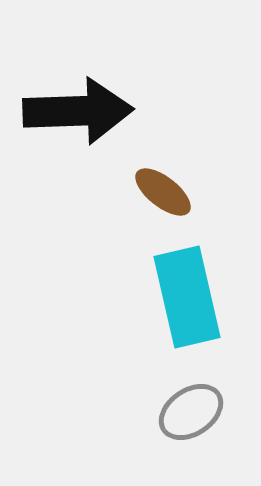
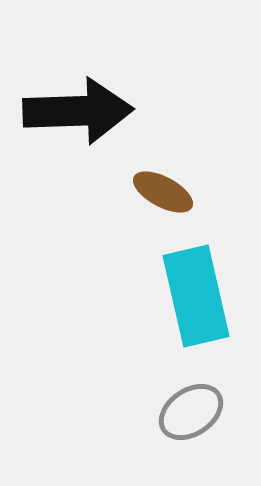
brown ellipse: rotated 10 degrees counterclockwise
cyan rectangle: moved 9 px right, 1 px up
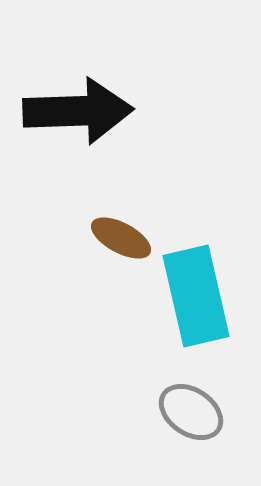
brown ellipse: moved 42 px left, 46 px down
gray ellipse: rotated 68 degrees clockwise
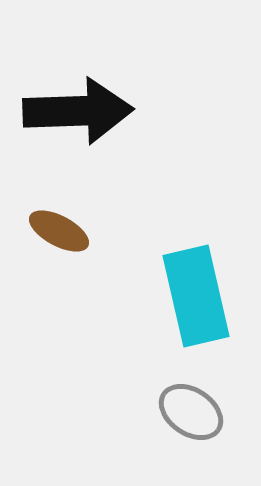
brown ellipse: moved 62 px left, 7 px up
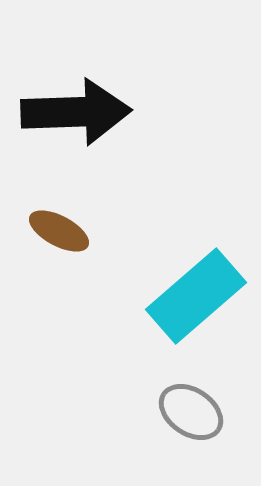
black arrow: moved 2 px left, 1 px down
cyan rectangle: rotated 62 degrees clockwise
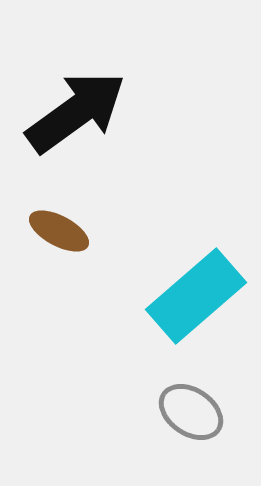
black arrow: rotated 34 degrees counterclockwise
